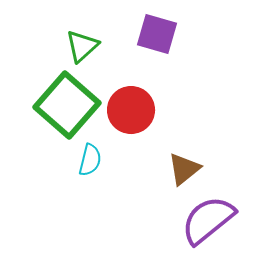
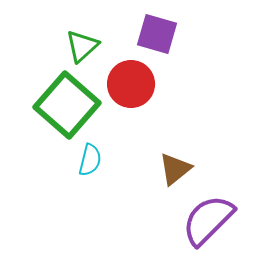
red circle: moved 26 px up
brown triangle: moved 9 px left
purple semicircle: rotated 6 degrees counterclockwise
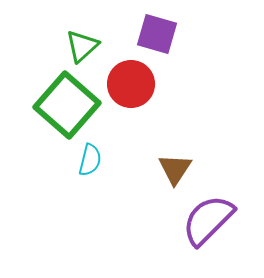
brown triangle: rotated 18 degrees counterclockwise
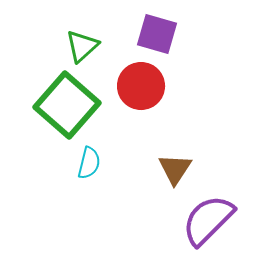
red circle: moved 10 px right, 2 px down
cyan semicircle: moved 1 px left, 3 px down
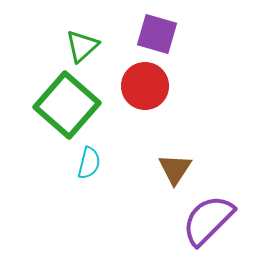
red circle: moved 4 px right
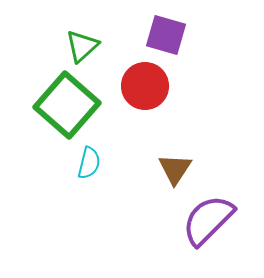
purple square: moved 9 px right, 1 px down
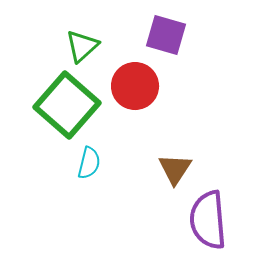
red circle: moved 10 px left
purple semicircle: rotated 50 degrees counterclockwise
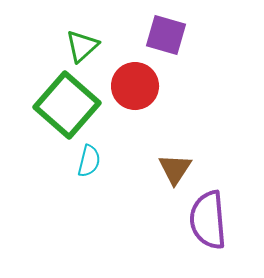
cyan semicircle: moved 2 px up
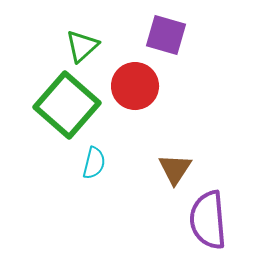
cyan semicircle: moved 5 px right, 2 px down
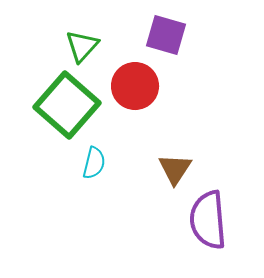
green triangle: rotated 6 degrees counterclockwise
